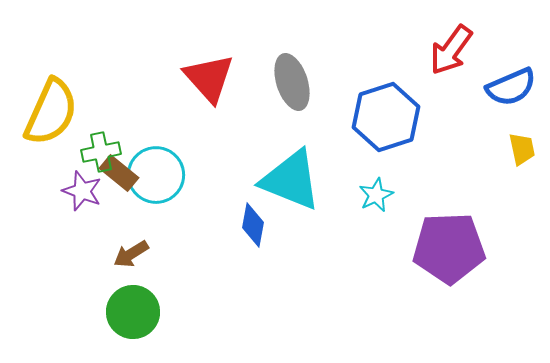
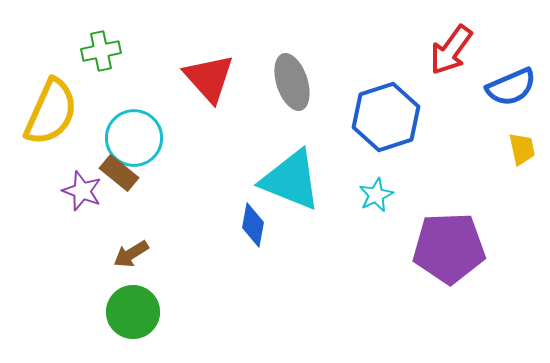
green cross: moved 101 px up
cyan circle: moved 22 px left, 37 px up
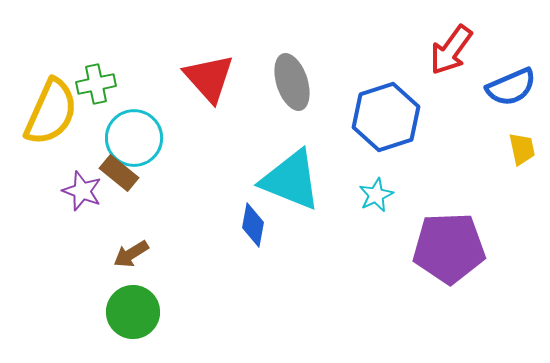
green cross: moved 5 px left, 33 px down
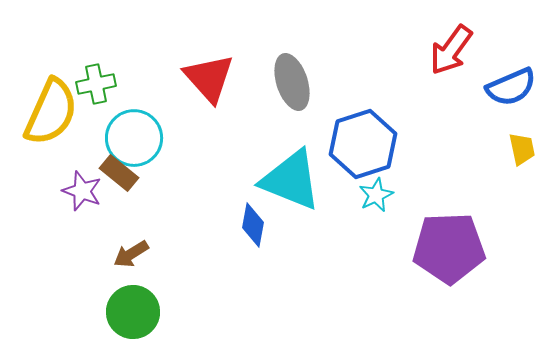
blue hexagon: moved 23 px left, 27 px down
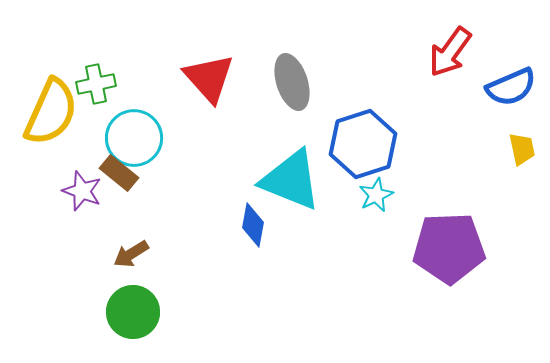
red arrow: moved 1 px left, 2 px down
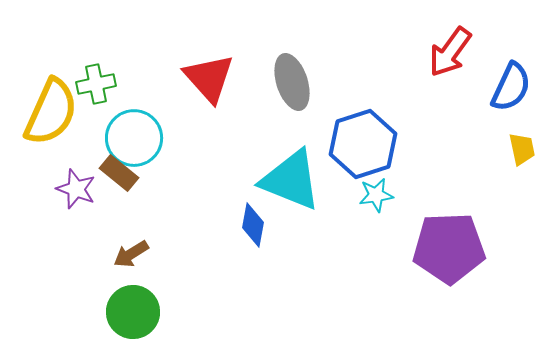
blue semicircle: rotated 42 degrees counterclockwise
purple star: moved 6 px left, 2 px up
cyan star: rotated 16 degrees clockwise
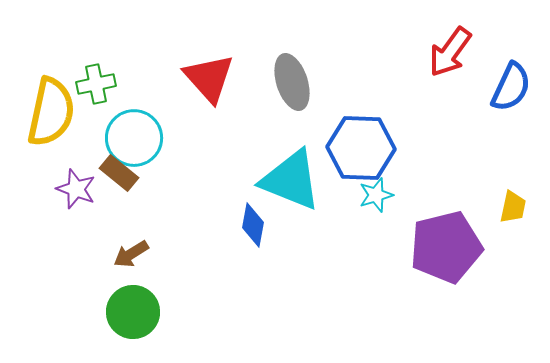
yellow semicircle: rotated 12 degrees counterclockwise
blue hexagon: moved 2 px left, 4 px down; rotated 20 degrees clockwise
yellow trapezoid: moved 9 px left, 58 px down; rotated 24 degrees clockwise
cyan star: rotated 8 degrees counterclockwise
purple pentagon: moved 3 px left, 1 px up; rotated 12 degrees counterclockwise
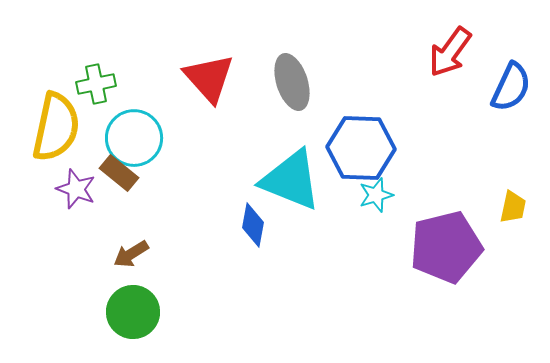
yellow semicircle: moved 5 px right, 15 px down
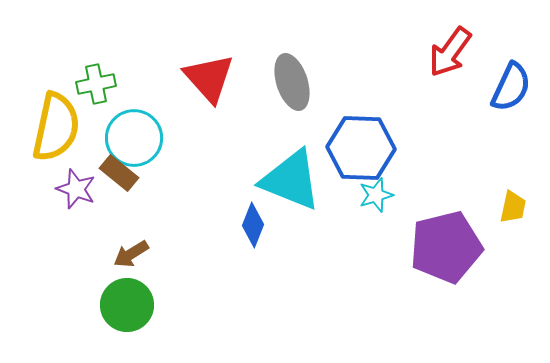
blue diamond: rotated 12 degrees clockwise
green circle: moved 6 px left, 7 px up
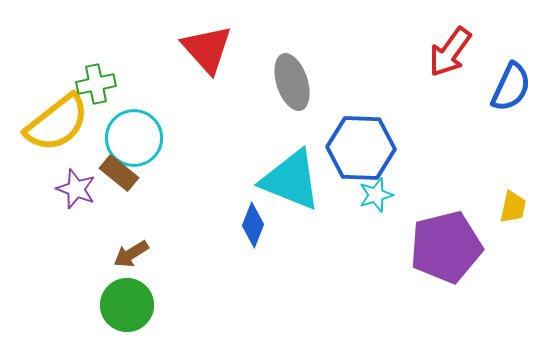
red triangle: moved 2 px left, 29 px up
yellow semicircle: moved 1 px right, 4 px up; rotated 40 degrees clockwise
